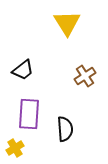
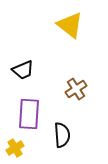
yellow triangle: moved 3 px right, 2 px down; rotated 20 degrees counterclockwise
black trapezoid: rotated 15 degrees clockwise
brown cross: moved 9 px left, 13 px down
black semicircle: moved 3 px left, 6 px down
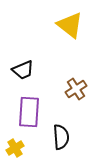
purple rectangle: moved 2 px up
black semicircle: moved 1 px left, 2 px down
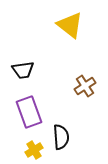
black trapezoid: rotated 15 degrees clockwise
brown cross: moved 9 px right, 3 px up
purple rectangle: rotated 24 degrees counterclockwise
yellow cross: moved 19 px right, 2 px down
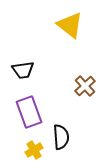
brown cross: rotated 10 degrees counterclockwise
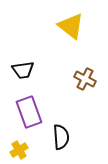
yellow triangle: moved 1 px right, 1 px down
brown cross: moved 7 px up; rotated 20 degrees counterclockwise
yellow cross: moved 15 px left
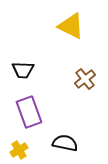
yellow triangle: rotated 12 degrees counterclockwise
black trapezoid: rotated 10 degrees clockwise
brown cross: rotated 25 degrees clockwise
black semicircle: moved 4 px right, 6 px down; rotated 75 degrees counterclockwise
